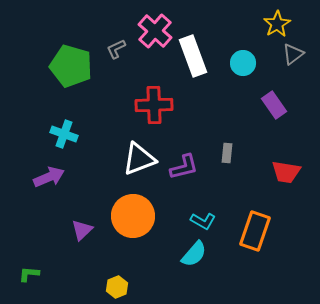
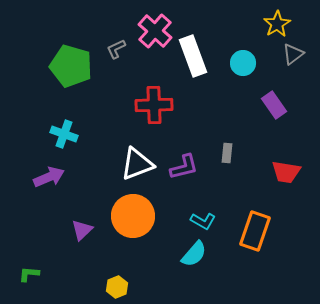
white triangle: moved 2 px left, 5 px down
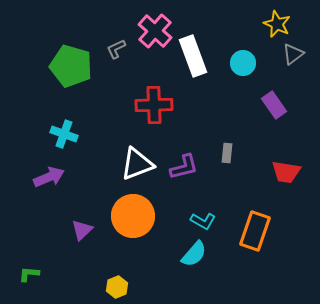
yellow star: rotated 16 degrees counterclockwise
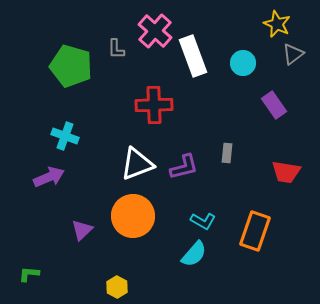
gray L-shape: rotated 65 degrees counterclockwise
cyan cross: moved 1 px right, 2 px down
yellow hexagon: rotated 10 degrees counterclockwise
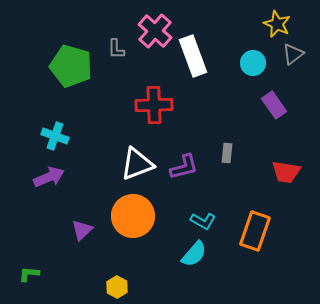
cyan circle: moved 10 px right
cyan cross: moved 10 px left
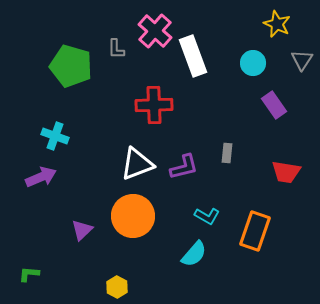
gray triangle: moved 9 px right, 6 px down; rotated 20 degrees counterclockwise
purple arrow: moved 8 px left
cyan L-shape: moved 4 px right, 5 px up
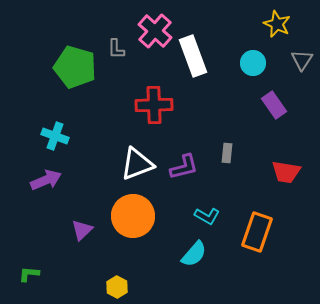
green pentagon: moved 4 px right, 1 px down
purple arrow: moved 5 px right, 3 px down
orange rectangle: moved 2 px right, 1 px down
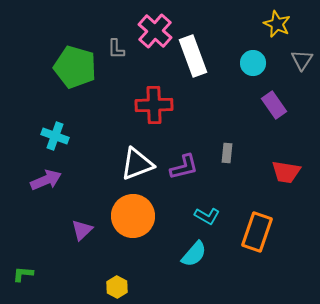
green L-shape: moved 6 px left
